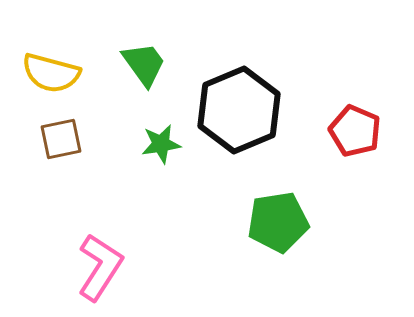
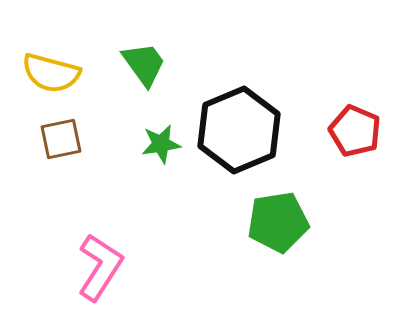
black hexagon: moved 20 px down
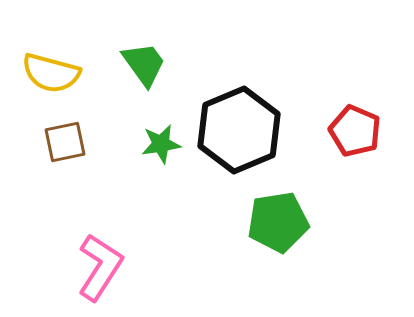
brown square: moved 4 px right, 3 px down
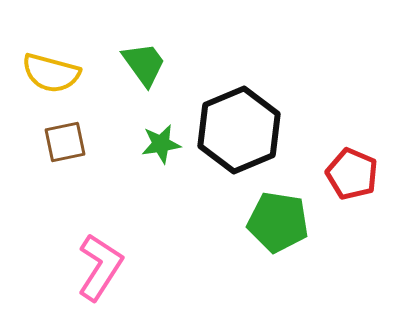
red pentagon: moved 3 px left, 43 px down
green pentagon: rotated 18 degrees clockwise
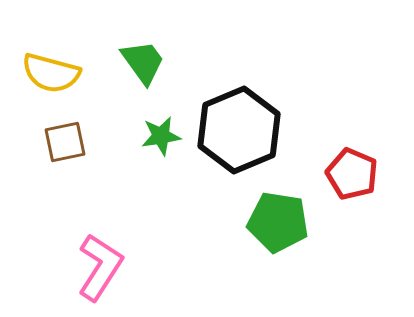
green trapezoid: moved 1 px left, 2 px up
green star: moved 8 px up
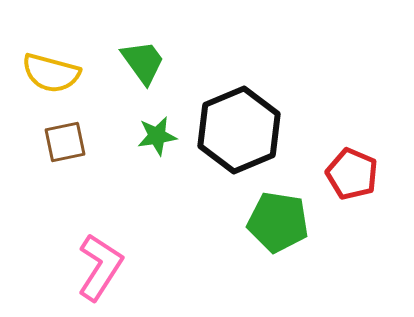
green star: moved 4 px left
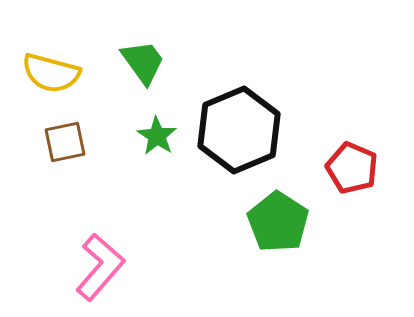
green star: rotated 30 degrees counterclockwise
red pentagon: moved 6 px up
green pentagon: rotated 24 degrees clockwise
pink L-shape: rotated 8 degrees clockwise
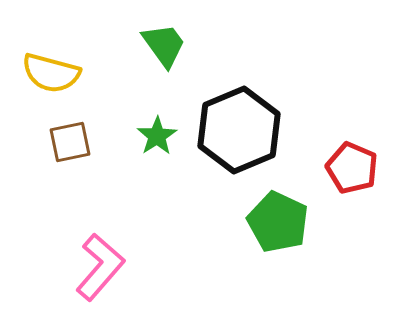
green trapezoid: moved 21 px right, 17 px up
green star: rotated 6 degrees clockwise
brown square: moved 5 px right
green pentagon: rotated 8 degrees counterclockwise
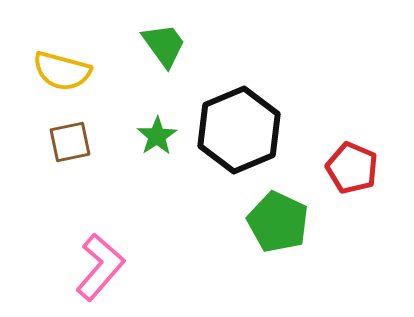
yellow semicircle: moved 11 px right, 2 px up
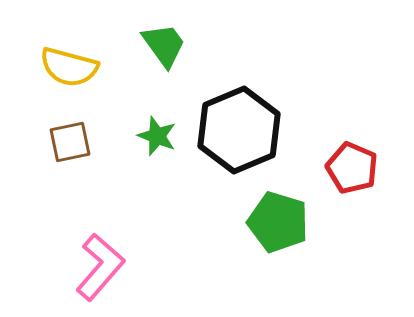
yellow semicircle: moved 7 px right, 4 px up
green star: rotated 18 degrees counterclockwise
green pentagon: rotated 8 degrees counterclockwise
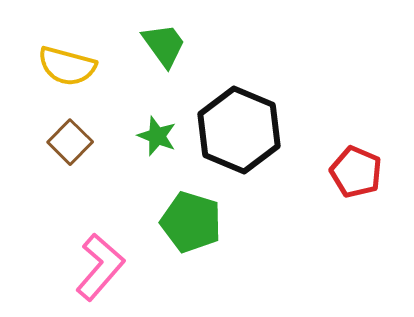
yellow semicircle: moved 2 px left, 1 px up
black hexagon: rotated 14 degrees counterclockwise
brown square: rotated 33 degrees counterclockwise
red pentagon: moved 4 px right, 4 px down
green pentagon: moved 87 px left
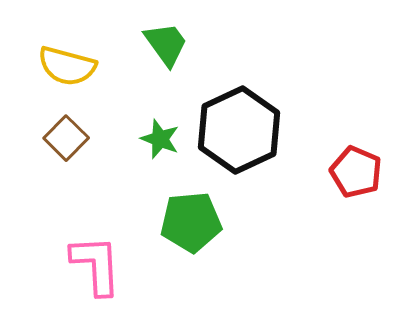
green trapezoid: moved 2 px right, 1 px up
black hexagon: rotated 12 degrees clockwise
green star: moved 3 px right, 3 px down
brown square: moved 4 px left, 4 px up
green pentagon: rotated 22 degrees counterclockwise
pink L-shape: moved 4 px left, 2 px up; rotated 44 degrees counterclockwise
